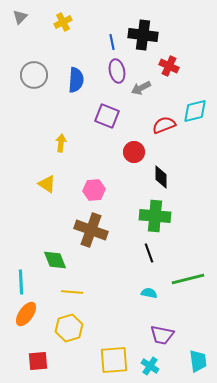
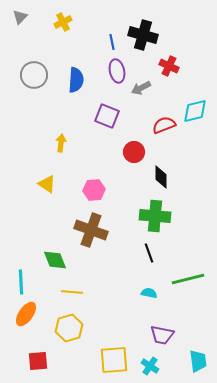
black cross: rotated 8 degrees clockwise
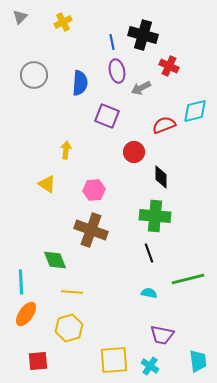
blue semicircle: moved 4 px right, 3 px down
yellow arrow: moved 5 px right, 7 px down
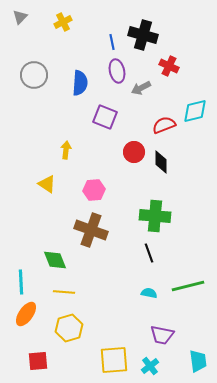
purple square: moved 2 px left, 1 px down
black diamond: moved 15 px up
green line: moved 7 px down
yellow line: moved 8 px left
cyan cross: rotated 18 degrees clockwise
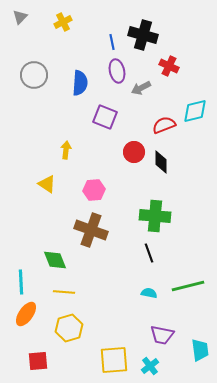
cyan trapezoid: moved 2 px right, 11 px up
